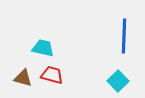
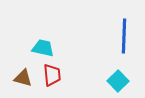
red trapezoid: rotated 70 degrees clockwise
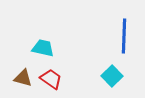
red trapezoid: moved 1 px left, 4 px down; rotated 50 degrees counterclockwise
cyan square: moved 6 px left, 5 px up
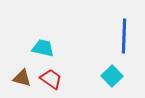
brown triangle: moved 1 px left
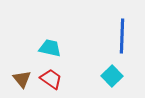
blue line: moved 2 px left
cyan trapezoid: moved 7 px right
brown triangle: moved 1 px down; rotated 36 degrees clockwise
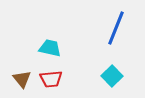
blue line: moved 6 px left, 8 px up; rotated 20 degrees clockwise
red trapezoid: rotated 140 degrees clockwise
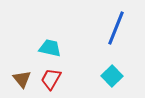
red trapezoid: rotated 125 degrees clockwise
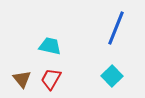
cyan trapezoid: moved 2 px up
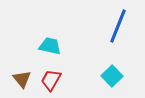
blue line: moved 2 px right, 2 px up
red trapezoid: moved 1 px down
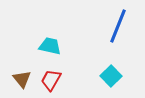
cyan square: moved 1 px left
